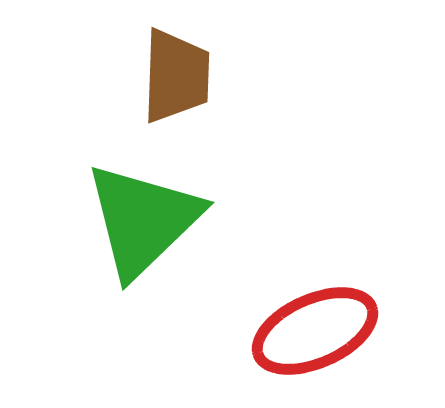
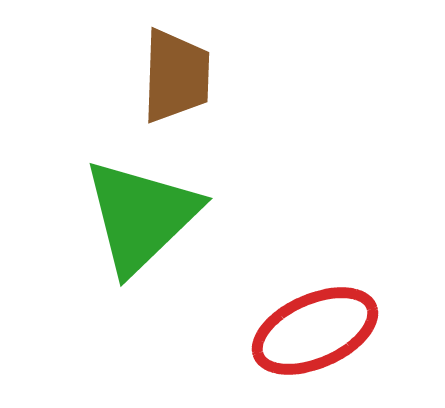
green triangle: moved 2 px left, 4 px up
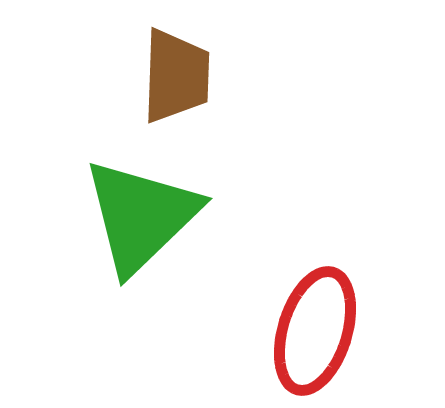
red ellipse: rotated 49 degrees counterclockwise
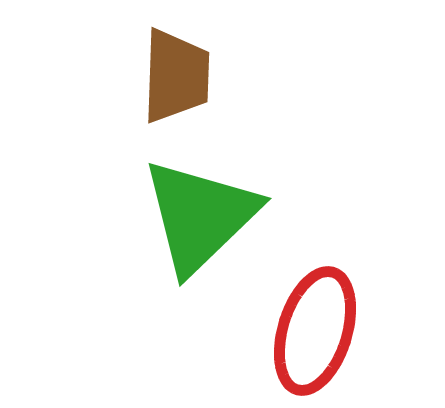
green triangle: moved 59 px right
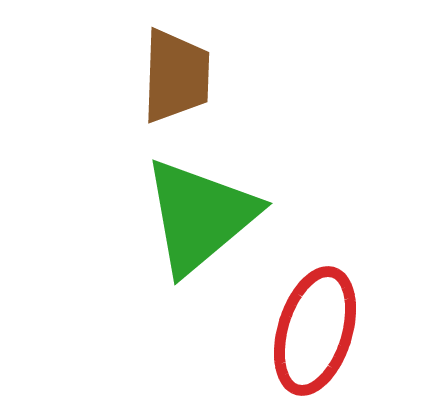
green triangle: rotated 4 degrees clockwise
